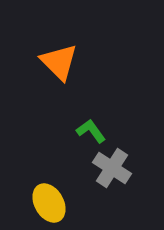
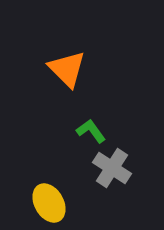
orange triangle: moved 8 px right, 7 px down
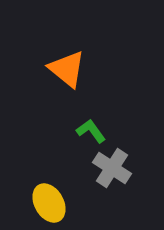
orange triangle: rotated 6 degrees counterclockwise
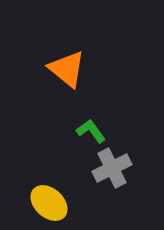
gray cross: rotated 30 degrees clockwise
yellow ellipse: rotated 18 degrees counterclockwise
